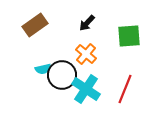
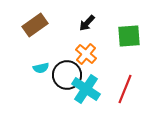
cyan semicircle: moved 2 px left, 1 px up
black circle: moved 5 px right
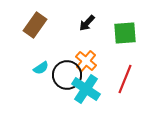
brown rectangle: rotated 20 degrees counterclockwise
green square: moved 4 px left, 3 px up
orange cross: moved 7 px down
cyan semicircle: rotated 21 degrees counterclockwise
red line: moved 10 px up
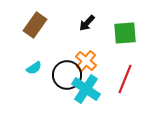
cyan semicircle: moved 7 px left
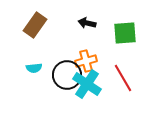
black arrow: rotated 60 degrees clockwise
orange cross: rotated 35 degrees clockwise
cyan semicircle: rotated 28 degrees clockwise
red line: moved 2 px left, 1 px up; rotated 52 degrees counterclockwise
cyan cross: moved 1 px right, 5 px up
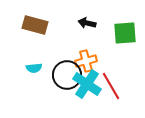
brown rectangle: rotated 70 degrees clockwise
red line: moved 12 px left, 8 px down
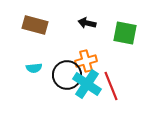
green square: rotated 15 degrees clockwise
red line: rotated 8 degrees clockwise
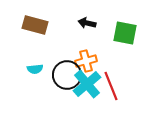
cyan semicircle: moved 1 px right, 1 px down
cyan cross: rotated 16 degrees clockwise
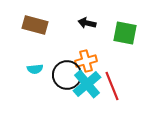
red line: moved 1 px right
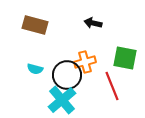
black arrow: moved 6 px right
green square: moved 25 px down
orange cross: moved 1 px left, 1 px down
cyan semicircle: rotated 21 degrees clockwise
cyan cross: moved 25 px left, 16 px down
